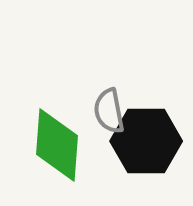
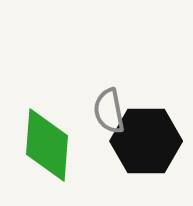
green diamond: moved 10 px left
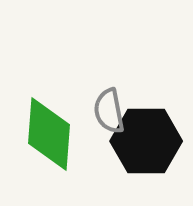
green diamond: moved 2 px right, 11 px up
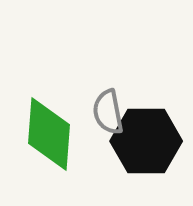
gray semicircle: moved 1 px left, 1 px down
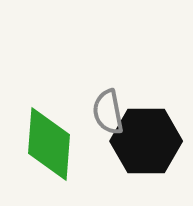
green diamond: moved 10 px down
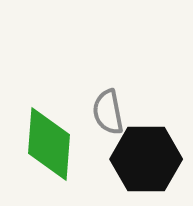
black hexagon: moved 18 px down
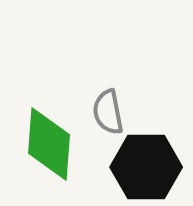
black hexagon: moved 8 px down
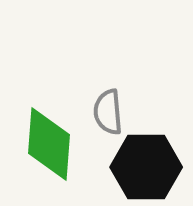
gray semicircle: rotated 6 degrees clockwise
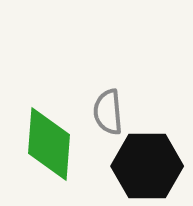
black hexagon: moved 1 px right, 1 px up
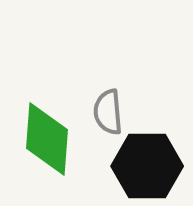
green diamond: moved 2 px left, 5 px up
